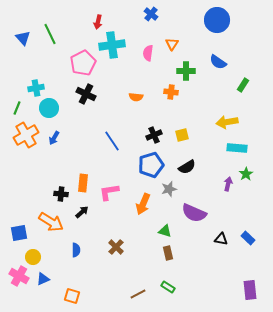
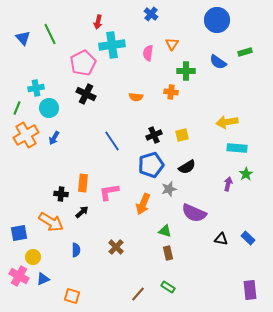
green rectangle at (243, 85): moved 2 px right, 33 px up; rotated 40 degrees clockwise
brown line at (138, 294): rotated 21 degrees counterclockwise
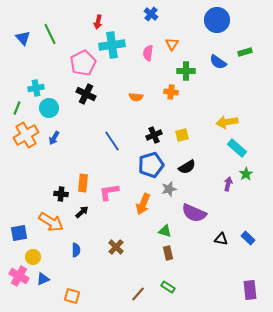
cyan rectangle at (237, 148): rotated 36 degrees clockwise
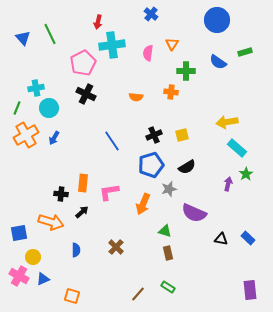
orange arrow at (51, 222): rotated 15 degrees counterclockwise
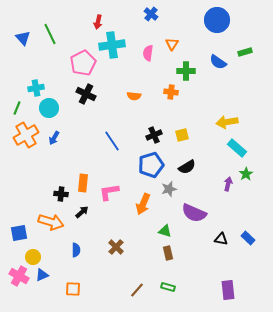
orange semicircle at (136, 97): moved 2 px left, 1 px up
blue triangle at (43, 279): moved 1 px left, 4 px up
green rectangle at (168, 287): rotated 16 degrees counterclockwise
purple rectangle at (250, 290): moved 22 px left
brown line at (138, 294): moved 1 px left, 4 px up
orange square at (72, 296): moved 1 px right, 7 px up; rotated 14 degrees counterclockwise
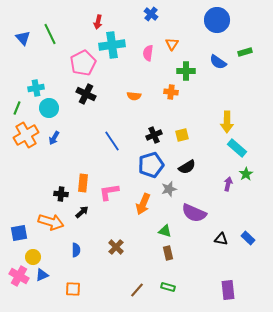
yellow arrow at (227, 122): rotated 80 degrees counterclockwise
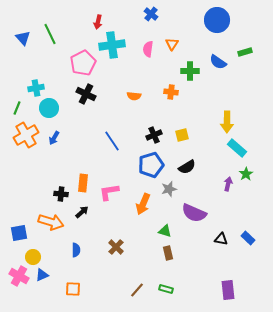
pink semicircle at (148, 53): moved 4 px up
green cross at (186, 71): moved 4 px right
green rectangle at (168, 287): moved 2 px left, 2 px down
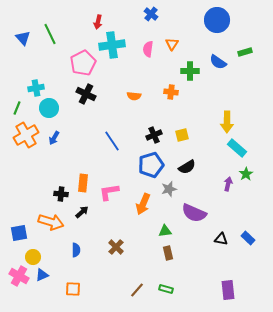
green triangle at (165, 231): rotated 24 degrees counterclockwise
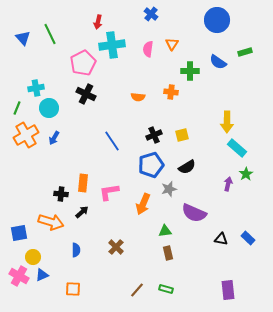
orange semicircle at (134, 96): moved 4 px right, 1 px down
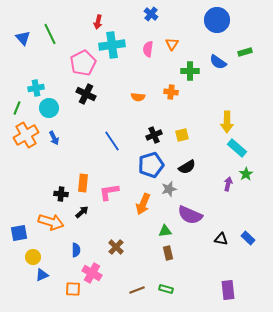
blue arrow at (54, 138): rotated 56 degrees counterclockwise
purple semicircle at (194, 213): moved 4 px left, 2 px down
pink cross at (19, 276): moved 73 px right, 3 px up
brown line at (137, 290): rotated 28 degrees clockwise
